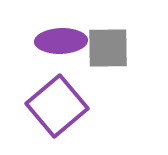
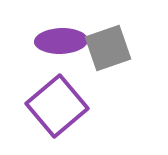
gray square: rotated 18 degrees counterclockwise
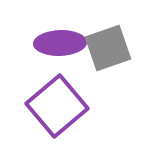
purple ellipse: moved 1 px left, 2 px down
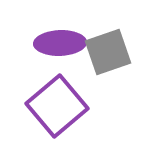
gray square: moved 4 px down
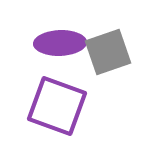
purple square: rotated 30 degrees counterclockwise
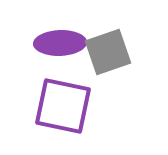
purple square: moved 6 px right; rotated 8 degrees counterclockwise
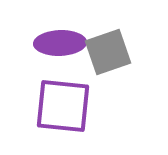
purple square: rotated 6 degrees counterclockwise
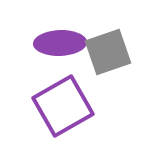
purple square: rotated 36 degrees counterclockwise
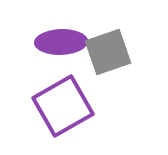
purple ellipse: moved 1 px right, 1 px up
